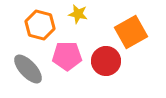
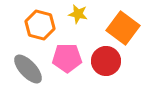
orange square: moved 8 px left, 4 px up; rotated 24 degrees counterclockwise
pink pentagon: moved 2 px down
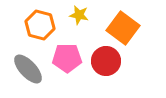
yellow star: moved 1 px right, 1 px down
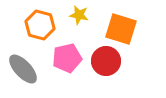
orange square: moved 2 px left, 1 px down; rotated 20 degrees counterclockwise
pink pentagon: rotated 12 degrees counterclockwise
gray ellipse: moved 5 px left
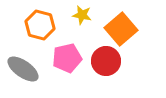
yellow star: moved 3 px right
orange square: rotated 32 degrees clockwise
gray ellipse: rotated 12 degrees counterclockwise
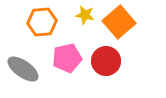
yellow star: moved 3 px right
orange hexagon: moved 2 px right, 3 px up; rotated 20 degrees counterclockwise
orange square: moved 2 px left, 7 px up
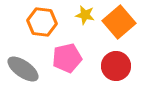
orange hexagon: rotated 12 degrees clockwise
red circle: moved 10 px right, 5 px down
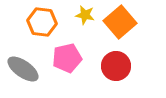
orange square: moved 1 px right
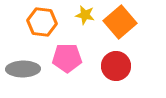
pink pentagon: rotated 12 degrees clockwise
gray ellipse: rotated 36 degrees counterclockwise
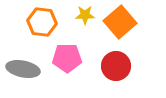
yellow star: rotated 12 degrees counterclockwise
gray ellipse: rotated 12 degrees clockwise
